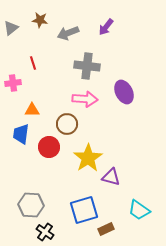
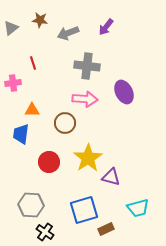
brown circle: moved 2 px left, 1 px up
red circle: moved 15 px down
cyan trapezoid: moved 1 px left, 2 px up; rotated 50 degrees counterclockwise
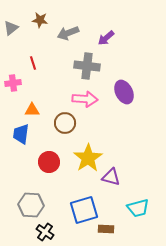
purple arrow: moved 11 px down; rotated 12 degrees clockwise
brown rectangle: rotated 28 degrees clockwise
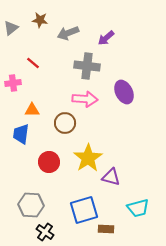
red line: rotated 32 degrees counterclockwise
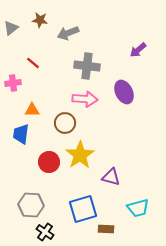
purple arrow: moved 32 px right, 12 px down
yellow star: moved 8 px left, 3 px up
blue square: moved 1 px left, 1 px up
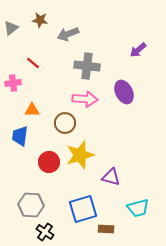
gray arrow: moved 1 px down
blue trapezoid: moved 1 px left, 2 px down
yellow star: rotated 16 degrees clockwise
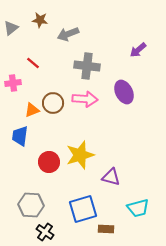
orange triangle: rotated 21 degrees counterclockwise
brown circle: moved 12 px left, 20 px up
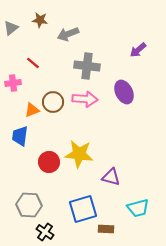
brown circle: moved 1 px up
yellow star: moved 1 px left, 1 px up; rotated 24 degrees clockwise
gray hexagon: moved 2 px left
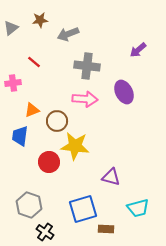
brown star: rotated 14 degrees counterclockwise
red line: moved 1 px right, 1 px up
brown circle: moved 4 px right, 19 px down
yellow star: moved 4 px left, 8 px up
gray hexagon: rotated 15 degrees clockwise
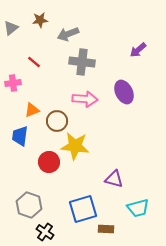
gray cross: moved 5 px left, 4 px up
purple triangle: moved 3 px right, 2 px down
